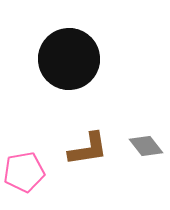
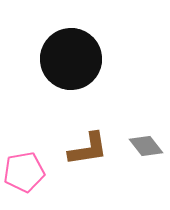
black circle: moved 2 px right
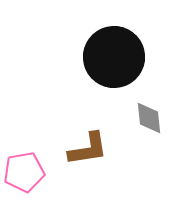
black circle: moved 43 px right, 2 px up
gray diamond: moved 3 px right, 28 px up; rotated 32 degrees clockwise
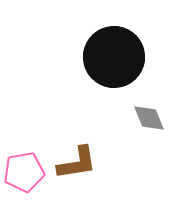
gray diamond: rotated 16 degrees counterclockwise
brown L-shape: moved 11 px left, 14 px down
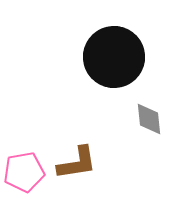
gray diamond: moved 1 px down; rotated 16 degrees clockwise
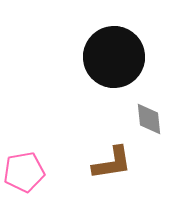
brown L-shape: moved 35 px right
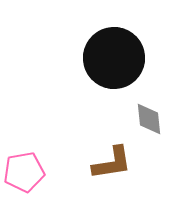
black circle: moved 1 px down
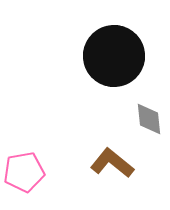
black circle: moved 2 px up
brown L-shape: rotated 132 degrees counterclockwise
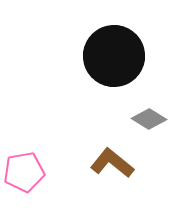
gray diamond: rotated 52 degrees counterclockwise
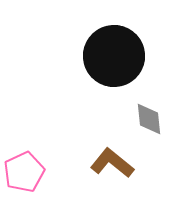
gray diamond: rotated 52 degrees clockwise
pink pentagon: rotated 15 degrees counterclockwise
